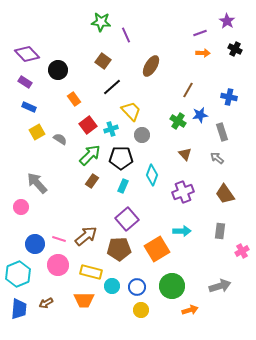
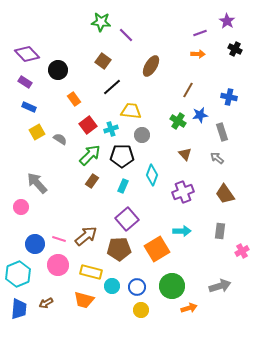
purple line at (126, 35): rotated 21 degrees counterclockwise
orange arrow at (203, 53): moved 5 px left, 1 px down
yellow trapezoid at (131, 111): rotated 40 degrees counterclockwise
black pentagon at (121, 158): moved 1 px right, 2 px up
orange trapezoid at (84, 300): rotated 15 degrees clockwise
orange arrow at (190, 310): moved 1 px left, 2 px up
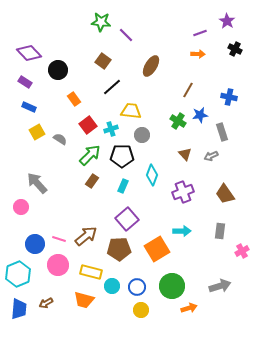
purple diamond at (27, 54): moved 2 px right, 1 px up
gray arrow at (217, 158): moved 6 px left, 2 px up; rotated 64 degrees counterclockwise
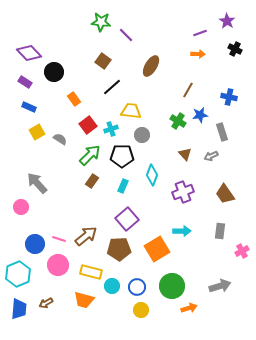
black circle at (58, 70): moved 4 px left, 2 px down
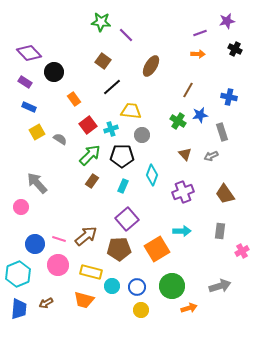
purple star at (227, 21): rotated 28 degrees clockwise
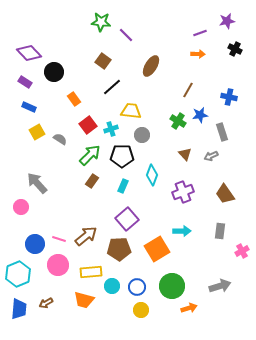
yellow rectangle at (91, 272): rotated 20 degrees counterclockwise
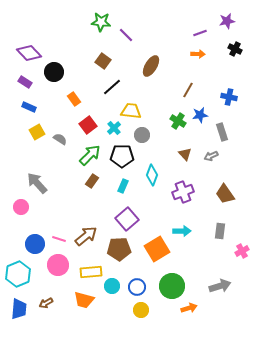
cyan cross at (111, 129): moved 3 px right, 1 px up; rotated 24 degrees counterclockwise
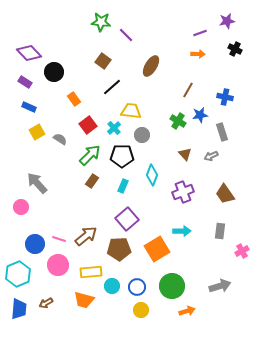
blue cross at (229, 97): moved 4 px left
orange arrow at (189, 308): moved 2 px left, 3 px down
